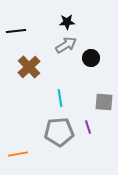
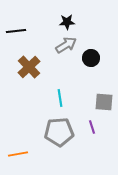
purple line: moved 4 px right
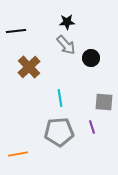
gray arrow: rotated 80 degrees clockwise
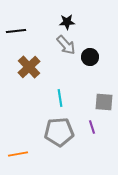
black circle: moved 1 px left, 1 px up
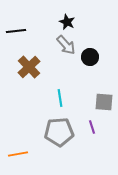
black star: rotated 28 degrees clockwise
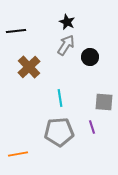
gray arrow: rotated 105 degrees counterclockwise
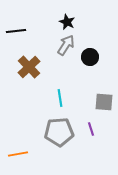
purple line: moved 1 px left, 2 px down
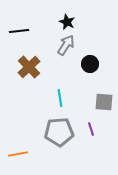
black line: moved 3 px right
black circle: moved 7 px down
